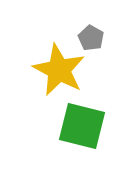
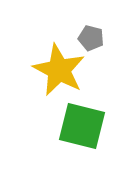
gray pentagon: rotated 15 degrees counterclockwise
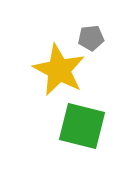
gray pentagon: rotated 20 degrees counterclockwise
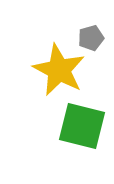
gray pentagon: rotated 10 degrees counterclockwise
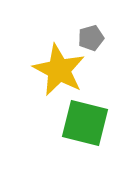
green square: moved 3 px right, 3 px up
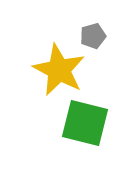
gray pentagon: moved 2 px right, 2 px up
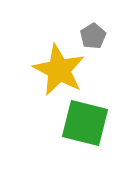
gray pentagon: rotated 15 degrees counterclockwise
